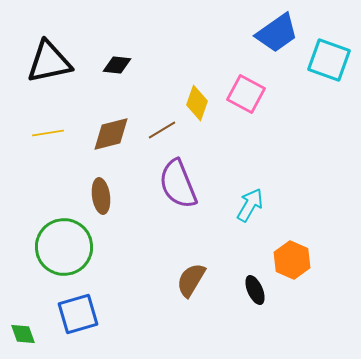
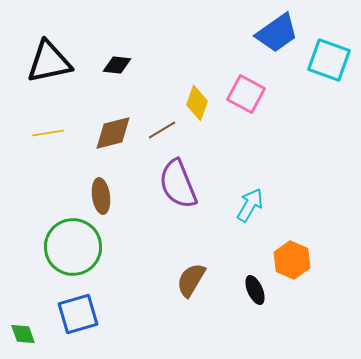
brown diamond: moved 2 px right, 1 px up
green circle: moved 9 px right
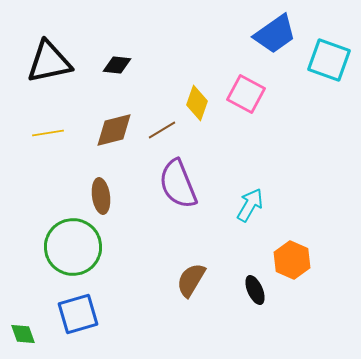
blue trapezoid: moved 2 px left, 1 px down
brown diamond: moved 1 px right, 3 px up
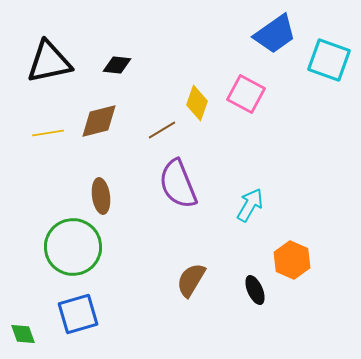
brown diamond: moved 15 px left, 9 px up
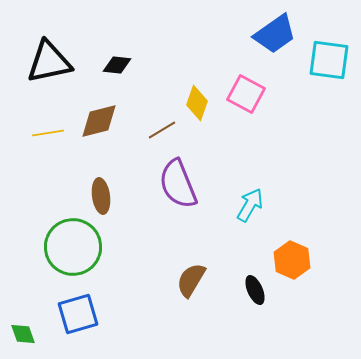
cyan square: rotated 12 degrees counterclockwise
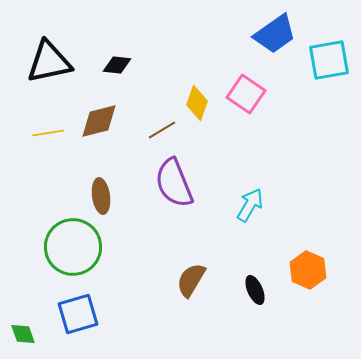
cyan square: rotated 18 degrees counterclockwise
pink square: rotated 6 degrees clockwise
purple semicircle: moved 4 px left, 1 px up
orange hexagon: moved 16 px right, 10 px down
